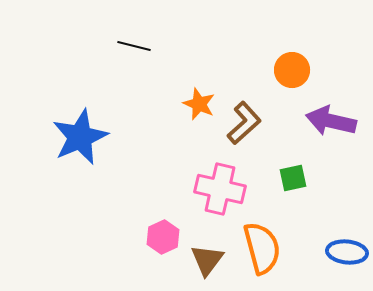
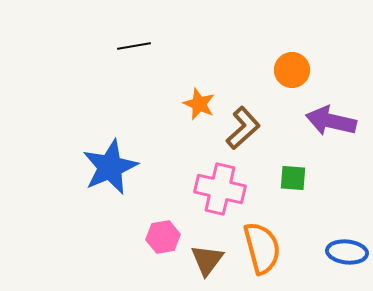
black line: rotated 24 degrees counterclockwise
brown L-shape: moved 1 px left, 5 px down
blue star: moved 30 px right, 30 px down
green square: rotated 16 degrees clockwise
pink hexagon: rotated 16 degrees clockwise
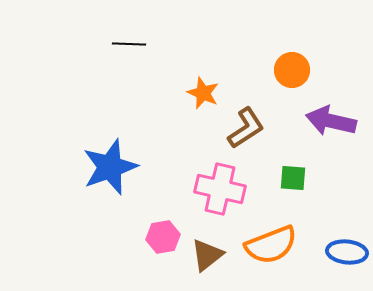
black line: moved 5 px left, 2 px up; rotated 12 degrees clockwise
orange star: moved 4 px right, 11 px up
brown L-shape: moved 3 px right; rotated 9 degrees clockwise
blue star: rotated 4 degrees clockwise
orange semicircle: moved 9 px right, 3 px up; rotated 84 degrees clockwise
brown triangle: moved 5 px up; rotated 15 degrees clockwise
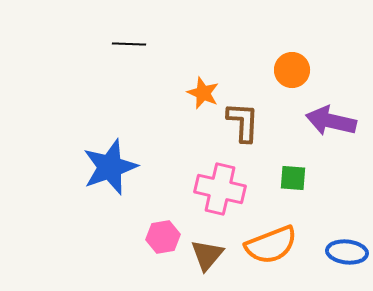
brown L-shape: moved 3 px left, 6 px up; rotated 54 degrees counterclockwise
brown triangle: rotated 12 degrees counterclockwise
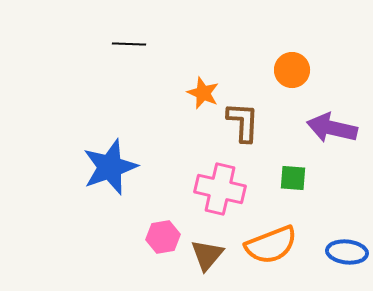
purple arrow: moved 1 px right, 7 px down
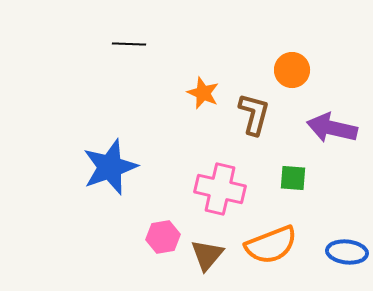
brown L-shape: moved 11 px right, 8 px up; rotated 12 degrees clockwise
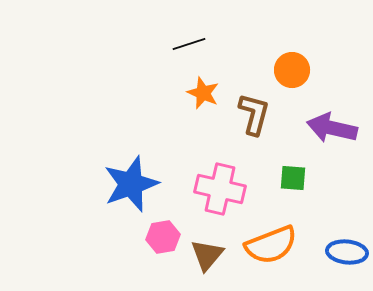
black line: moved 60 px right; rotated 20 degrees counterclockwise
blue star: moved 21 px right, 17 px down
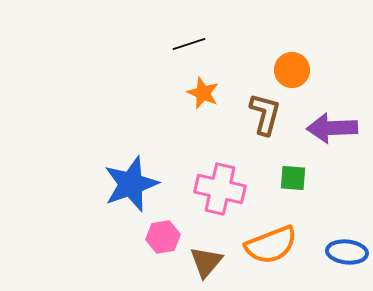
brown L-shape: moved 11 px right
purple arrow: rotated 15 degrees counterclockwise
brown triangle: moved 1 px left, 7 px down
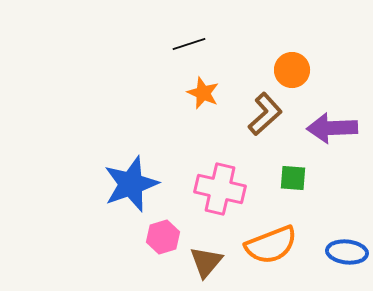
brown L-shape: rotated 33 degrees clockwise
pink hexagon: rotated 8 degrees counterclockwise
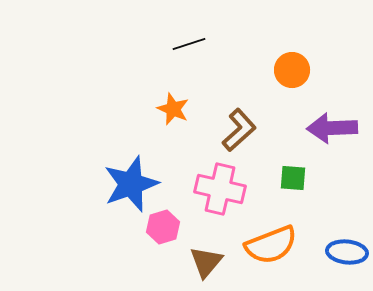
orange star: moved 30 px left, 16 px down
brown L-shape: moved 26 px left, 16 px down
pink hexagon: moved 10 px up
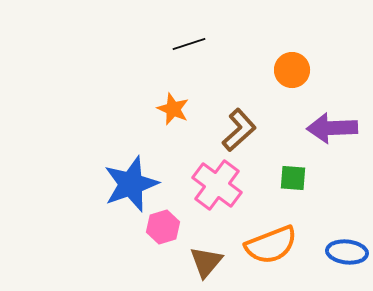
pink cross: moved 3 px left, 4 px up; rotated 24 degrees clockwise
